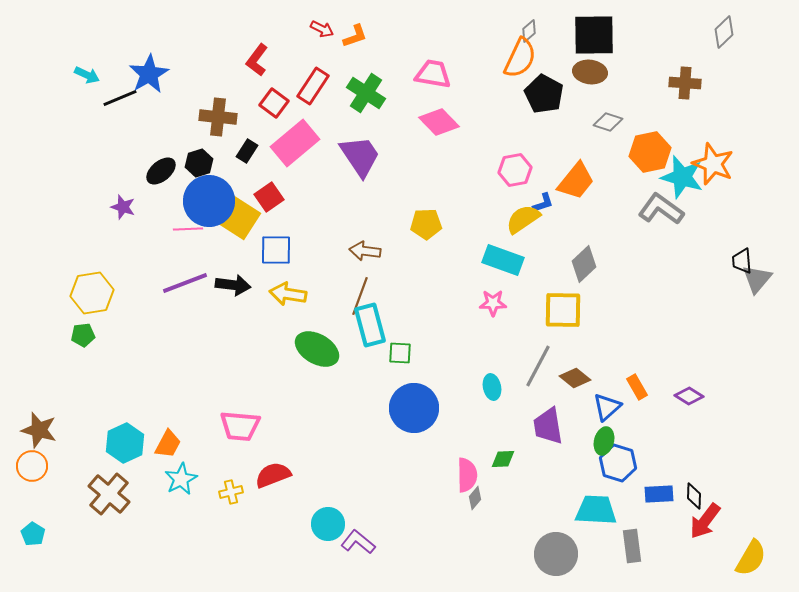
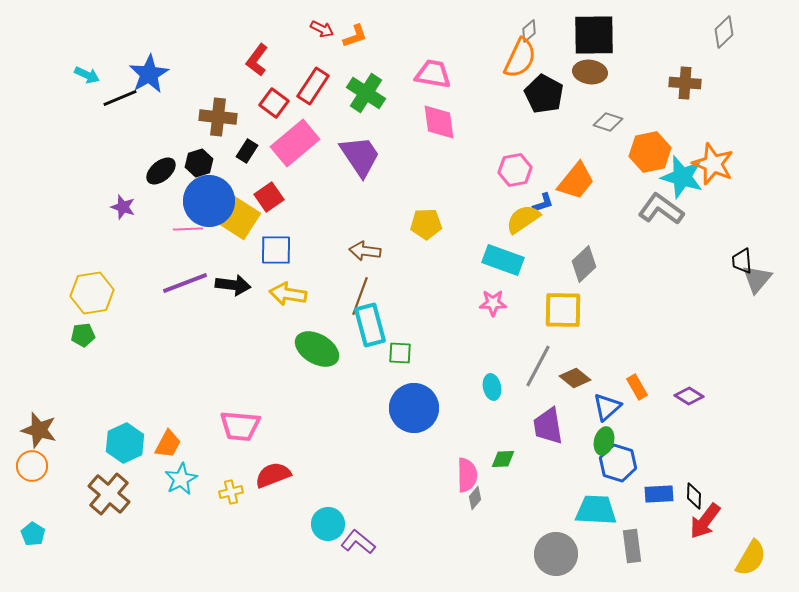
pink diamond at (439, 122): rotated 36 degrees clockwise
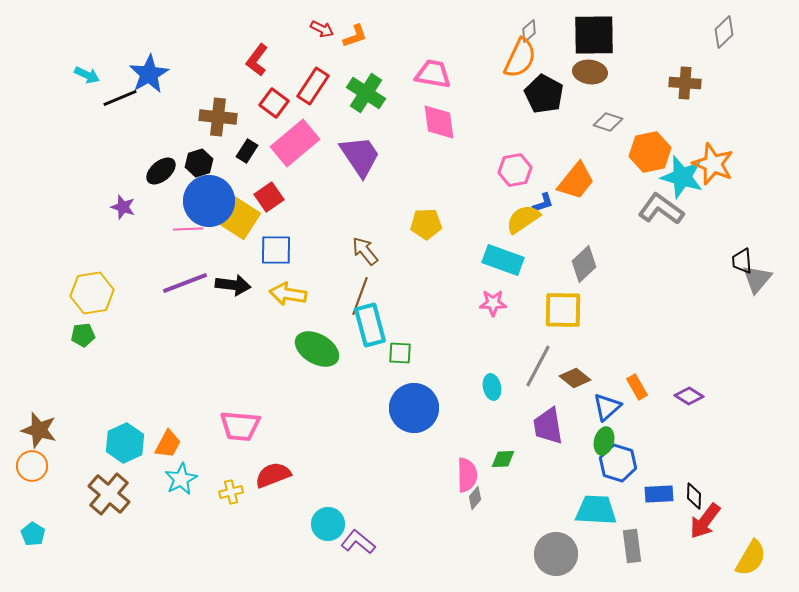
brown arrow at (365, 251): rotated 44 degrees clockwise
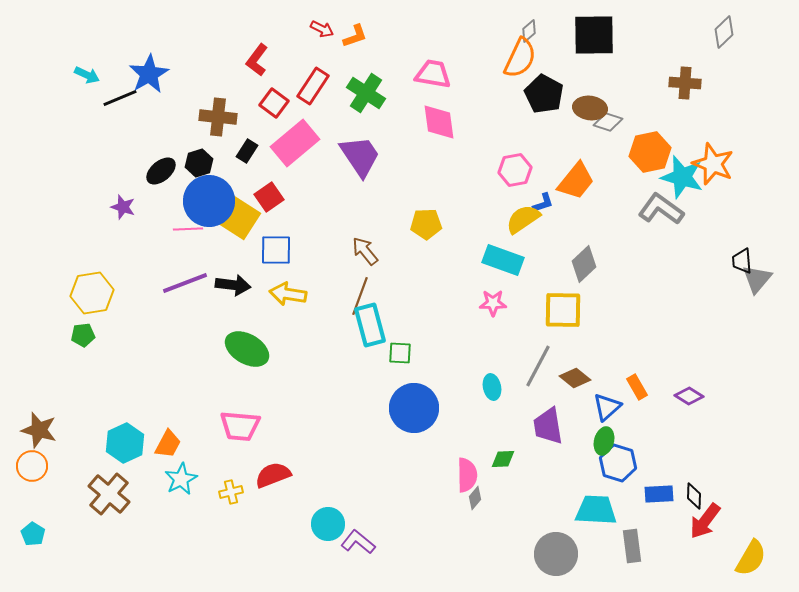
brown ellipse at (590, 72): moved 36 px down
green ellipse at (317, 349): moved 70 px left
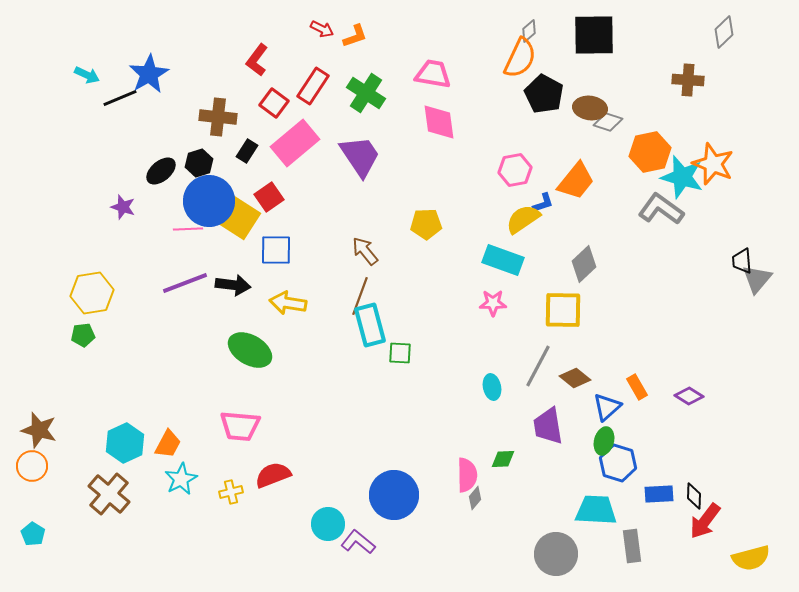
brown cross at (685, 83): moved 3 px right, 3 px up
yellow arrow at (288, 294): moved 9 px down
green ellipse at (247, 349): moved 3 px right, 1 px down
blue circle at (414, 408): moved 20 px left, 87 px down
yellow semicircle at (751, 558): rotated 45 degrees clockwise
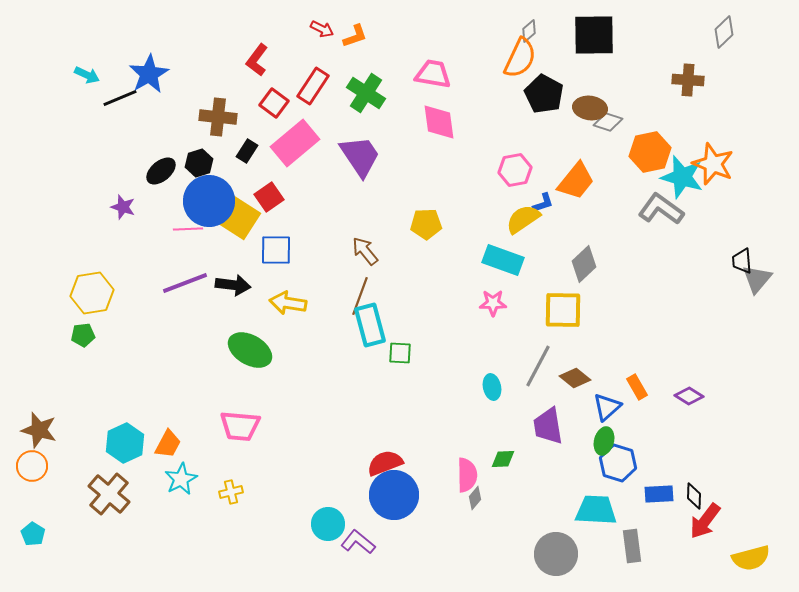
red semicircle at (273, 475): moved 112 px right, 12 px up
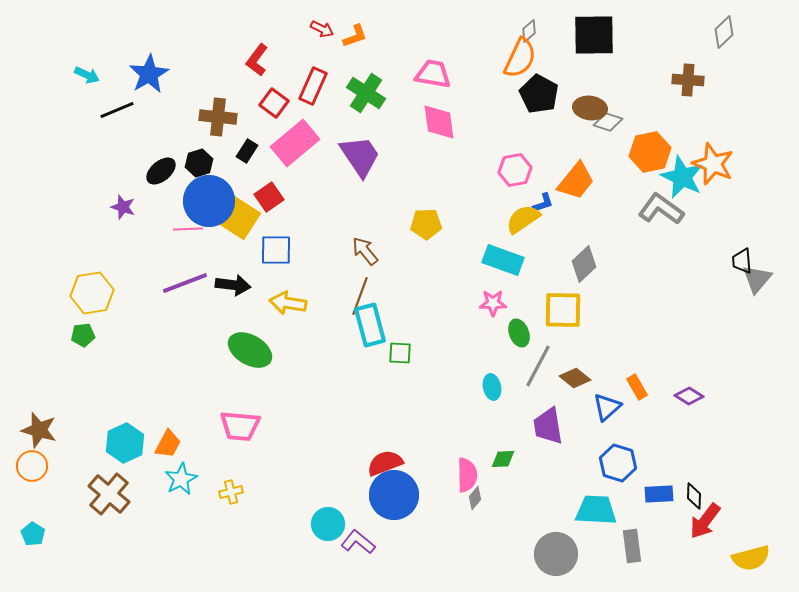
red rectangle at (313, 86): rotated 9 degrees counterclockwise
black pentagon at (544, 94): moved 5 px left
black line at (120, 98): moved 3 px left, 12 px down
cyan star at (682, 177): rotated 9 degrees clockwise
green ellipse at (604, 441): moved 85 px left, 108 px up; rotated 36 degrees counterclockwise
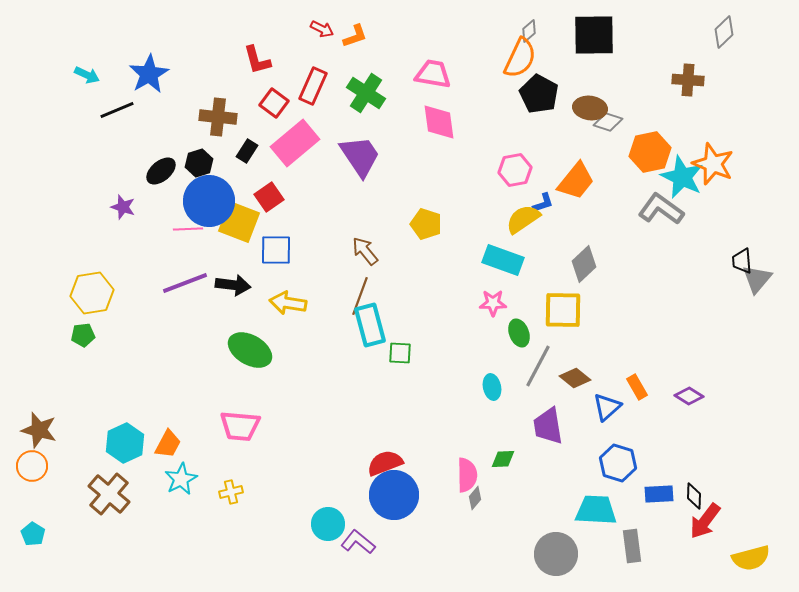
red L-shape at (257, 60): rotated 52 degrees counterclockwise
yellow square at (239, 218): moved 4 px down; rotated 12 degrees counterclockwise
yellow pentagon at (426, 224): rotated 20 degrees clockwise
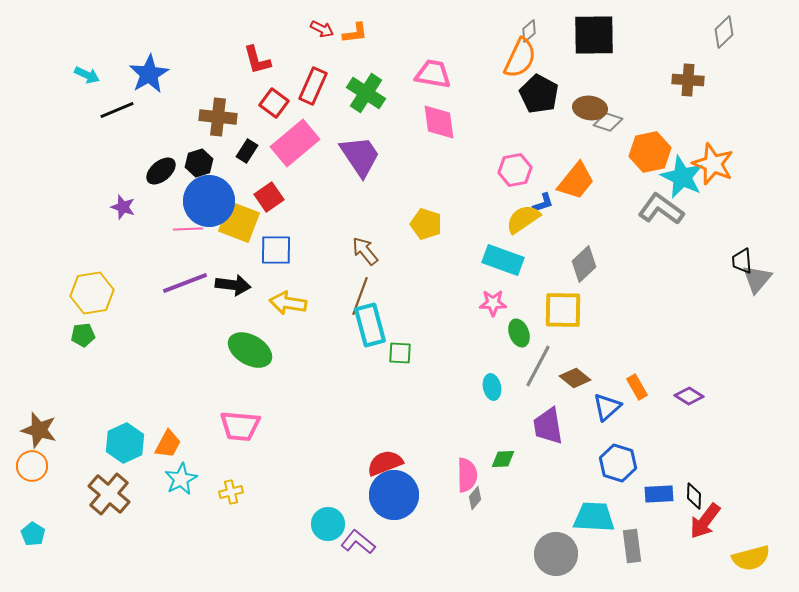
orange L-shape at (355, 36): moved 3 px up; rotated 12 degrees clockwise
cyan trapezoid at (596, 510): moved 2 px left, 7 px down
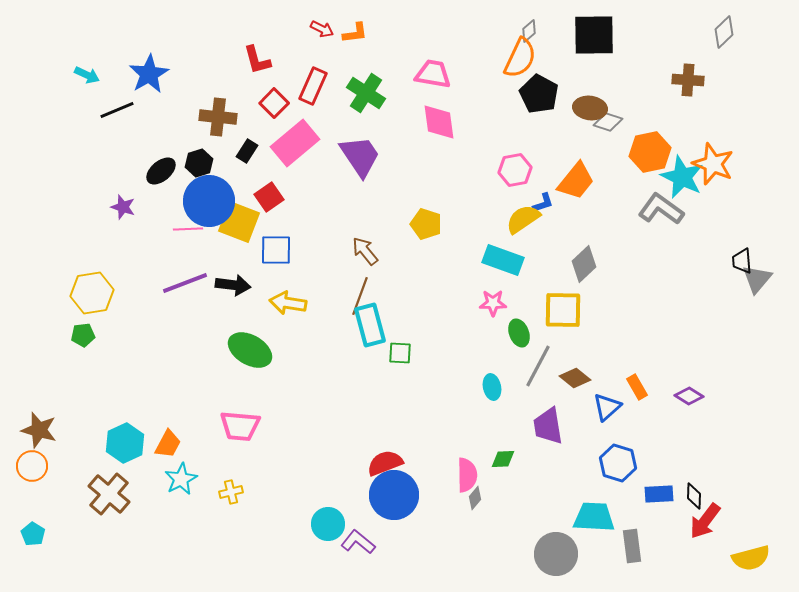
red square at (274, 103): rotated 8 degrees clockwise
